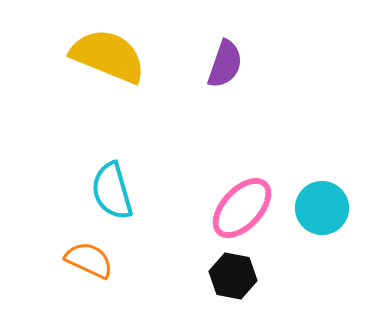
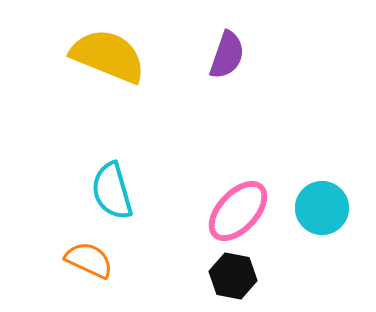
purple semicircle: moved 2 px right, 9 px up
pink ellipse: moved 4 px left, 3 px down
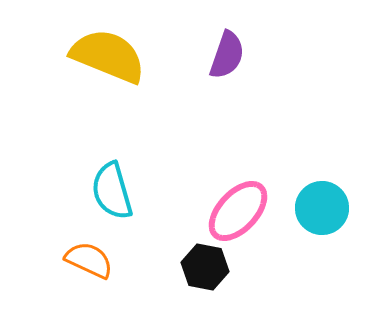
black hexagon: moved 28 px left, 9 px up
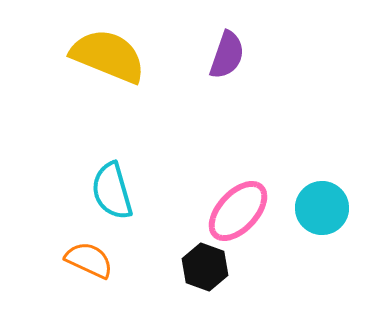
black hexagon: rotated 9 degrees clockwise
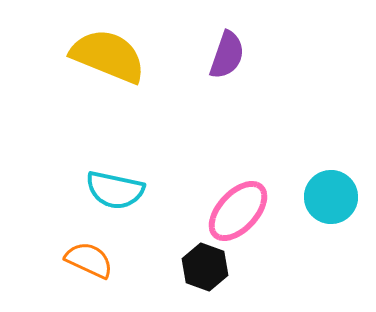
cyan semicircle: moved 3 px right, 1 px up; rotated 62 degrees counterclockwise
cyan circle: moved 9 px right, 11 px up
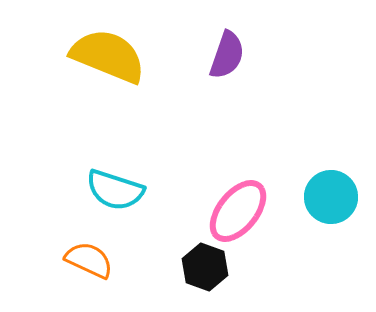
cyan semicircle: rotated 6 degrees clockwise
pink ellipse: rotated 4 degrees counterclockwise
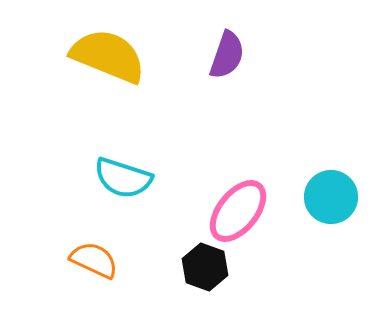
cyan semicircle: moved 8 px right, 12 px up
orange semicircle: moved 5 px right
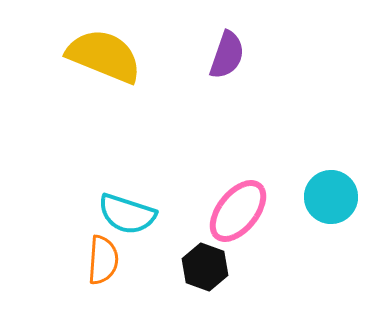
yellow semicircle: moved 4 px left
cyan semicircle: moved 4 px right, 36 px down
orange semicircle: moved 9 px right; rotated 69 degrees clockwise
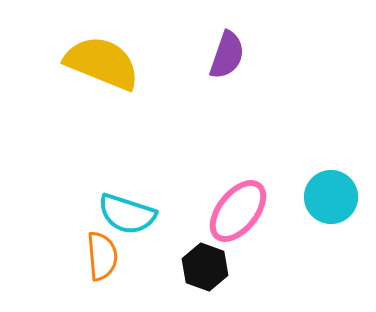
yellow semicircle: moved 2 px left, 7 px down
orange semicircle: moved 1 px left, 4 px up; rotated 9 degrees counterclockwise
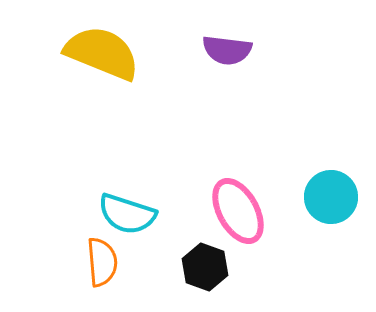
purple semicircle: moved 5 px up; rotated 78 degrees clockwise
yellow semicircle: moved 10 px up
pink ellipse: rotated 68 degrees counterclockwise
orange semicircle: moved 6 px down
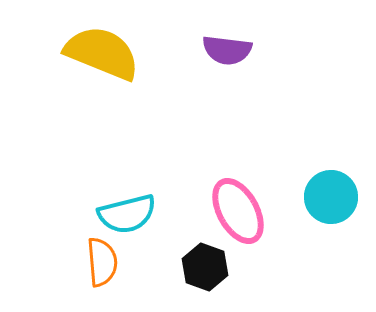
cyan semicircle: rotated 32 degrees counterclockwise
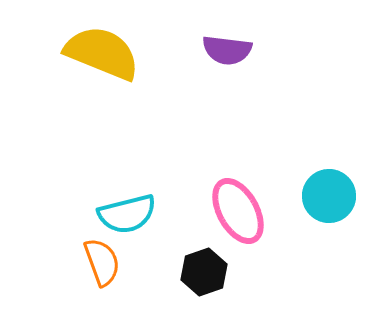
cyan circle: moved 2 px left, 1 px up
orange semicircle: rotated 15 degrees counterclockwise
black hexagon: moved 1 px left, 5 px down; rotated 21 degrees clockwise
